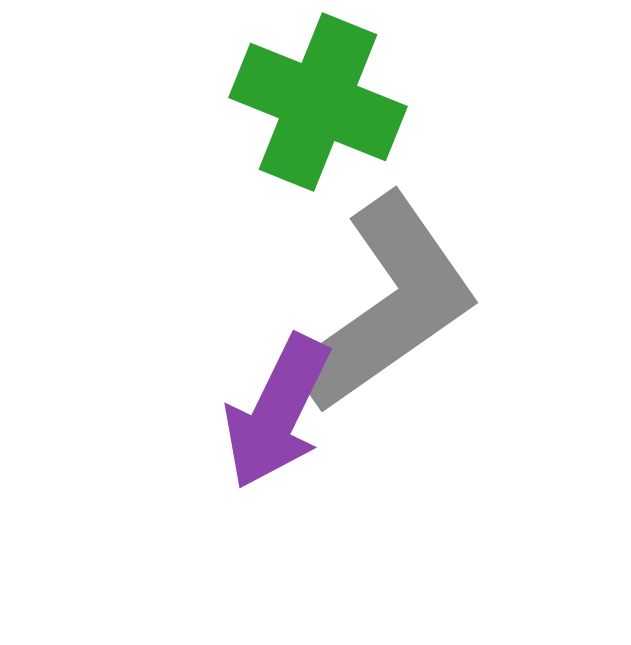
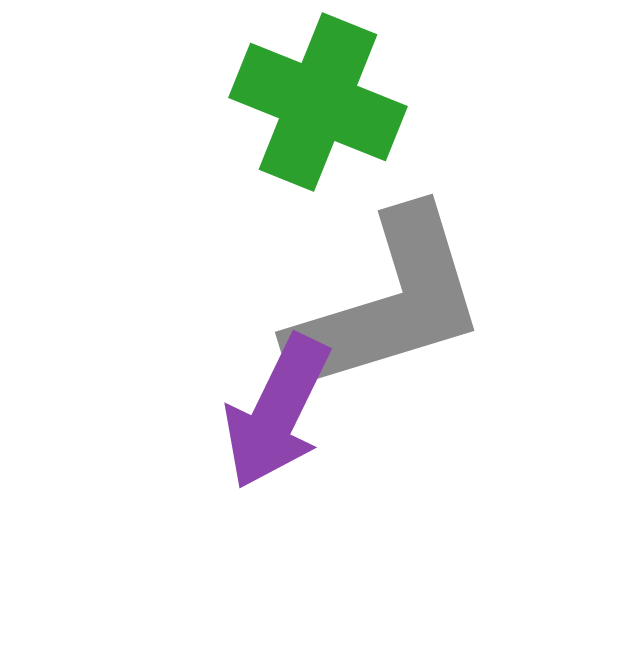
gray L-shape: rotated 18 degrees clockwise
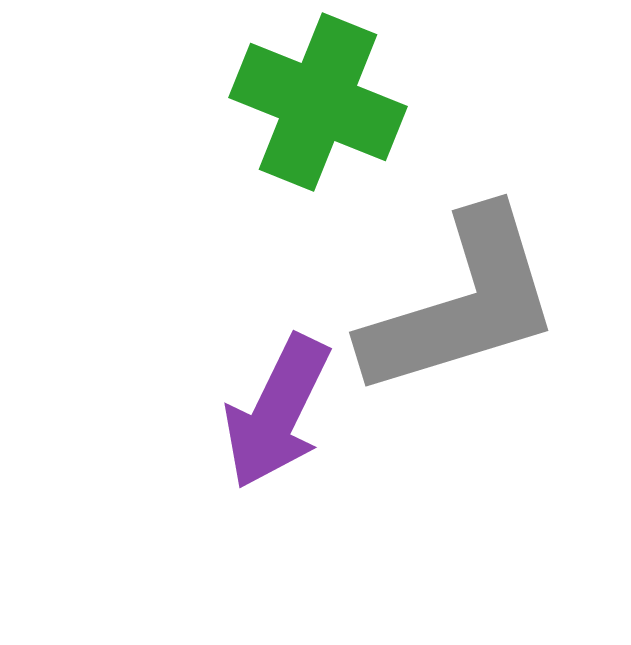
gray L-shape: moved 74 px right
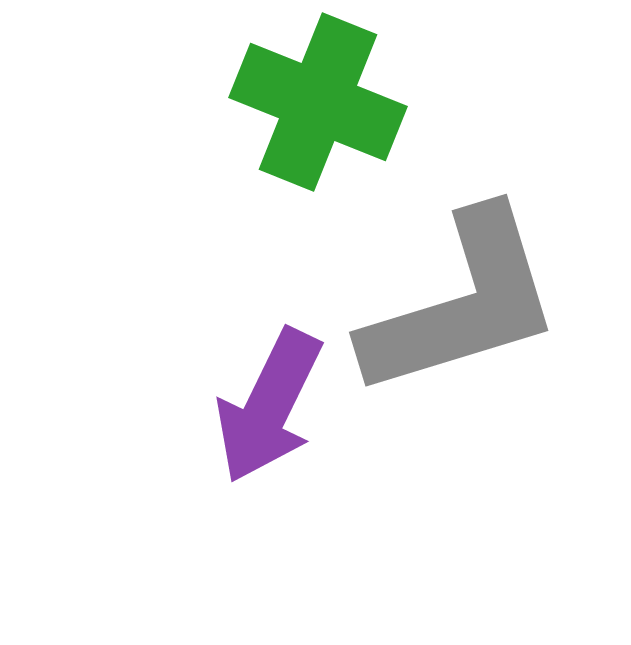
purple arrow: moved 8 px left, 6 px up
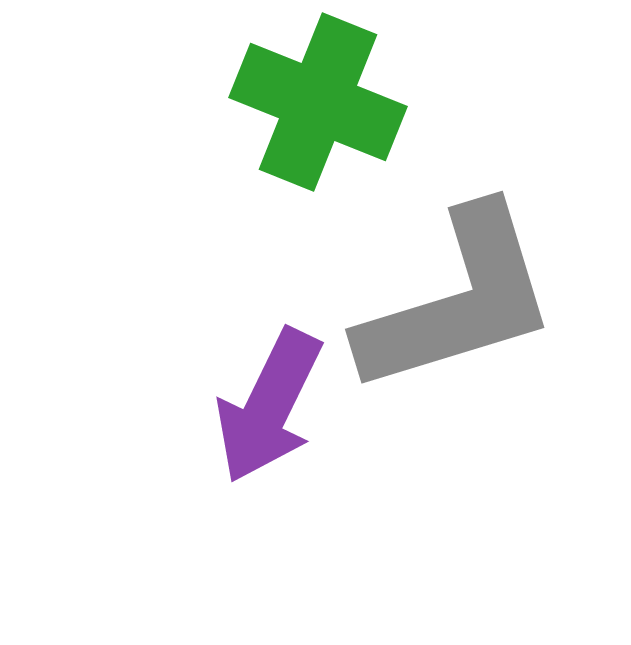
gray L-shape: moved 4 px left, 3 px up
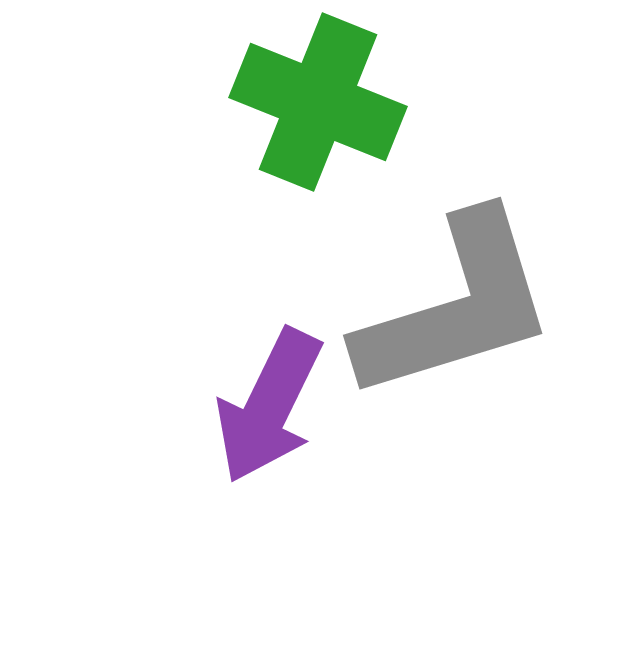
gray L-shape: moved 2 px left, 6 px down
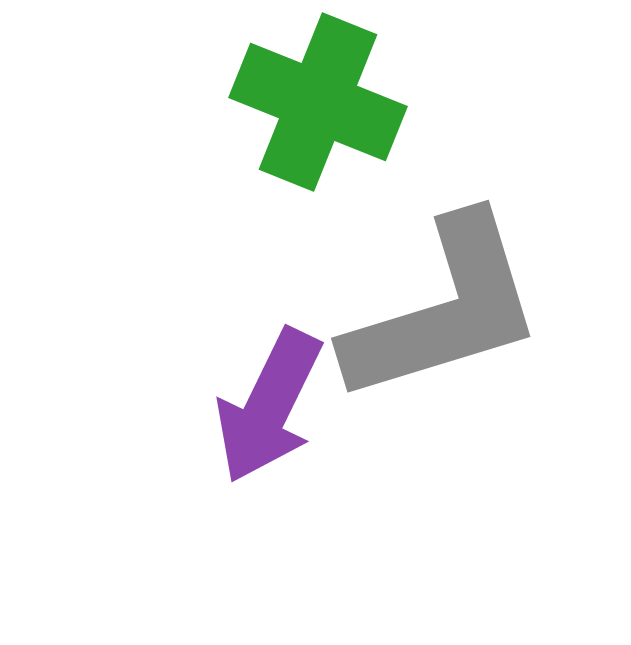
gray L-shape: moved 12 px left, 3 px down
